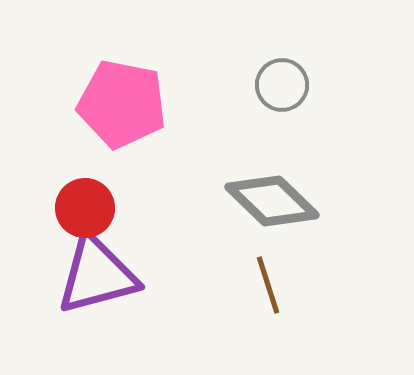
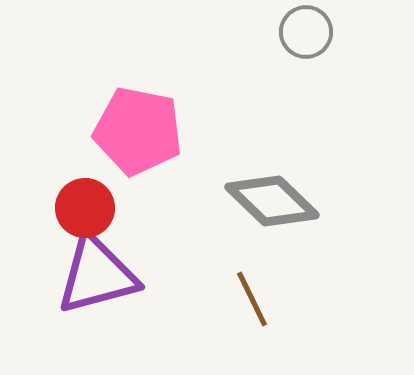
gray circle: moved 24 px right, 53 px up
pink pentagon: moved 16 px right, 27 px down
brown line: moved 16 px left, 14 px down; rotated 8 degrees counterclockwise
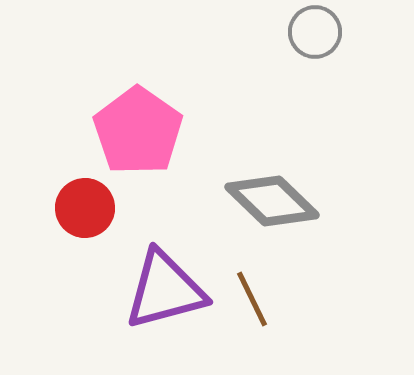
gray circle: moved 9 px right
pink pentagon: rotated 24 degrees clockwise
purple triangle: moved 68 px right, 15 px down
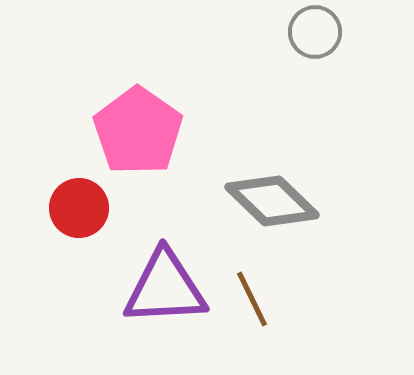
red circle: moved 6 px left
purple triangle: moved 2 px up; rotated 12 degrees clockwise
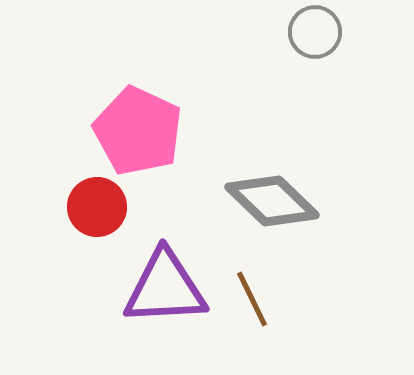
pink pentagon: rotated 10 degrees counterclockwise
red circle: moved 18 px right, 1 px up
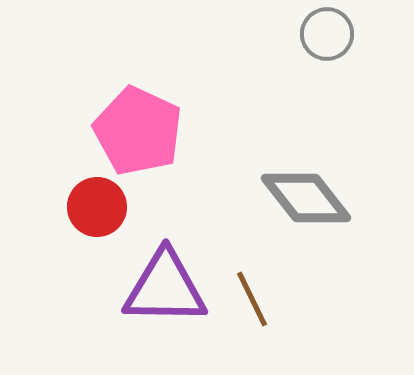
gray circle: moved 12 px right, 2 px down
gray diamond: moved 34 px right, 3 px up; rotated 8 degrees clockwise
purple triangle: rotated 4 degrees clockwise
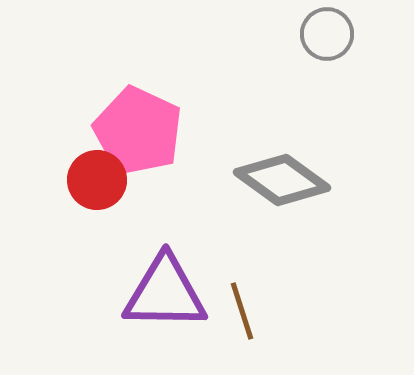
gray diamond: moved 24 px left, 18 px up; rotated 16 degrees counterclockwise
red circle: moved 27 px up
purple triangle: moved 5 px down
brown line: moved 10 px left, 12 px down; rotated 8 degrees clockwise
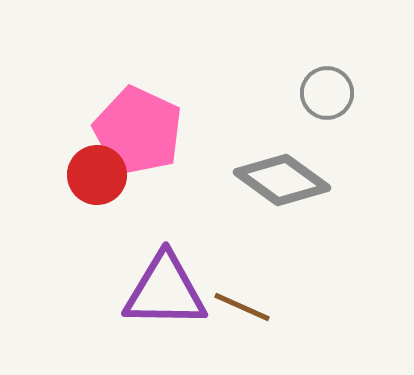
gray circle: moved 59 px down
red circle: moved 5 px up
purple triangle: moved 2 px up
brown line: moved 4 px up; rotated 48 degrees counterclockwise
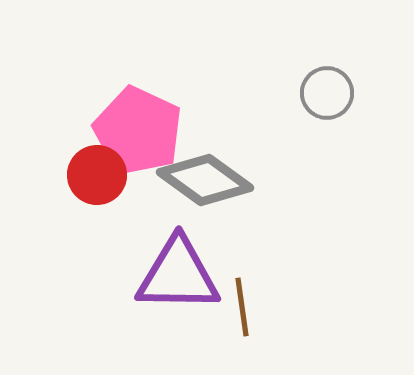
gray diamond: moved 77 px left
purple triangle: moved 13 px right, 16 px up
brown line: rotated 58 degrees clockwise
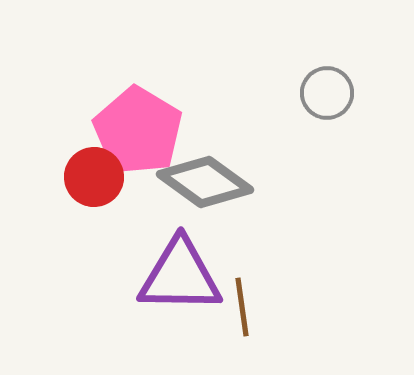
pink pentagon: rotated 6 degrees clockwise
red circle: moved 3 px left, 2 px down
gray diamond: moved 2 px down
purple triangle: moved 2 px right, 1 px down
